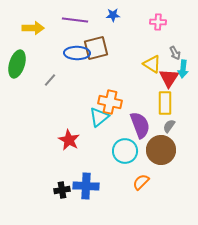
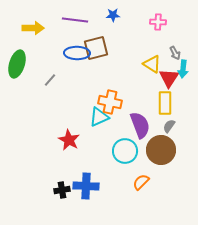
cyan triangle: rotated 15 degrees clockwise
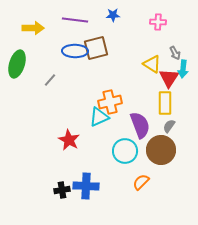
blue ellipse: moved 2 px left, 2 px up
orange cross: rotated 25 degrees counterclockwise
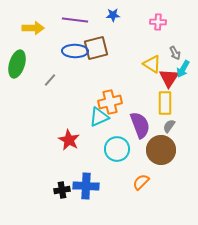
cyan arrow: rotated 24 degrees clockwise
cyan circle: moved 8 px left, 2 px up
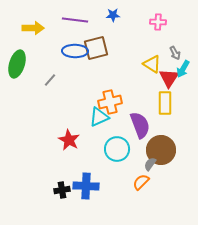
gray semicircle: moved 19 px left, 38 px down
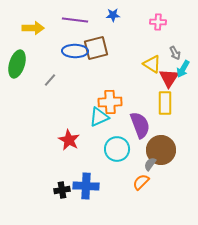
orange cross: rotated 10 degrees clockwise
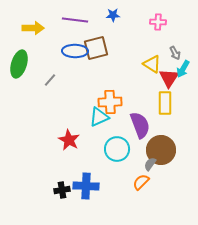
green ellipse: moved 2 px right
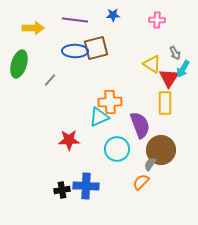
pink cross: moved 1 px left, 2 px up
red star: rotated 30 degrees counterclockwise
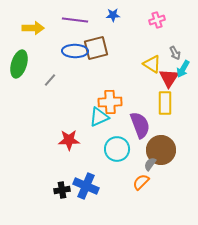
pink cross: rotated 21 degrees counterclockwise
blue cross: rotated 20 degrees clockwise
